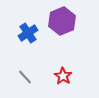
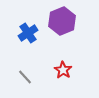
red star: moved 6 px up
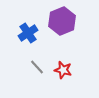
red star: rotated 18 degrees counterclockwise
gray line: moved 12 px right, 10 px up
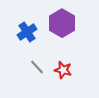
purple hexagon: moved 2 px down; rotated 8 degrees counterclockwise
blue cross: moved 1 px left, 1 px up
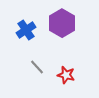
blue cross: moved 1 px left, 2 px up
red star: moved 3 px right, 5 px down
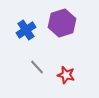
purple hexagon: rotated 12 degrees clockwise
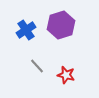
purple hexagon: moved 1 px left, 2 px down
gray line: moved 1 px up
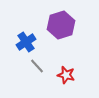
blue cross: moved 12 px down
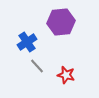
purple hexagon: moved 3 px up; rotated 12 degrees clockwise
blue cross: moved 1 px right
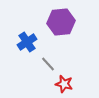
gray line: moved 11 px right, 2 px up
red star: moved 2 px left, 9 px down
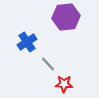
purple hexagon: moved 5 px right, 5 px up
red star: rotated 12 degrees counterclockwise
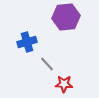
blue cross: rotated 18 degrees clockwise
gray line: moved 1 px left
